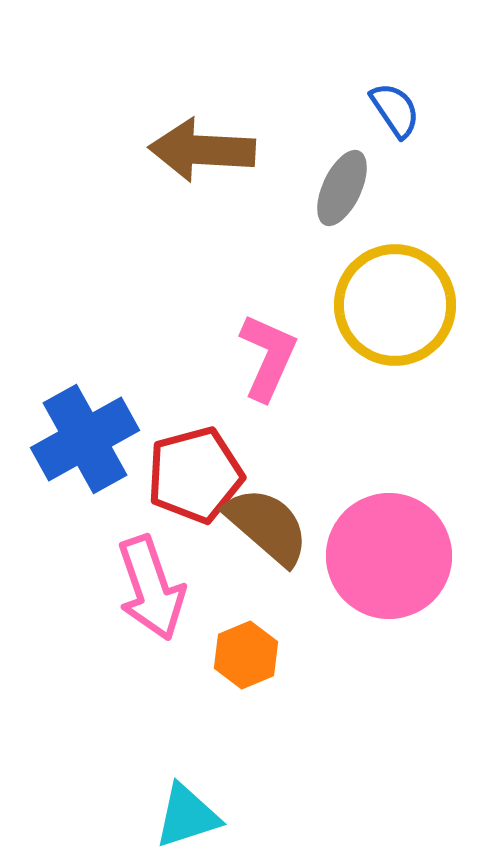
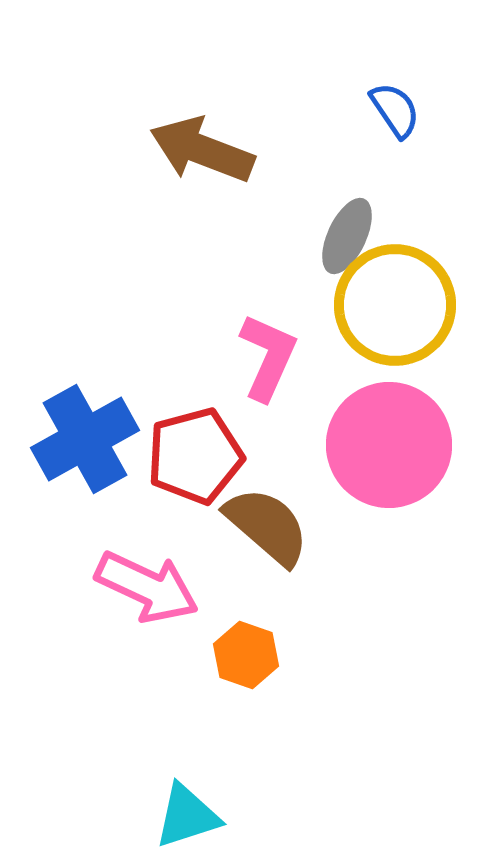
brown arrow: rotated 18 degrees clockwise
gray ellipse: moved 5 px right, 48 px down
red pentagon: moved 19 px up
pink circle: moved 111 px up
pink arrow: moved 4 px left, 1 px up; rotated 46 degrees counterclockwise
orange hexagon: rotated 18 degrees counterclockwise
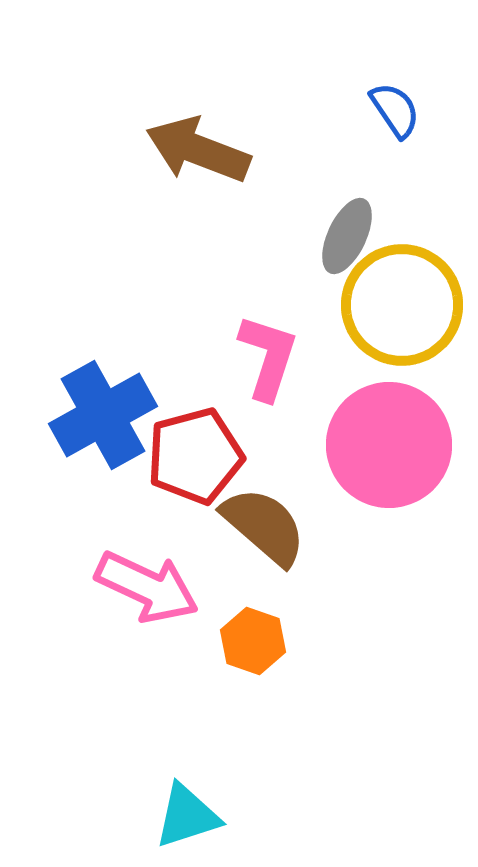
brown arrow: moved 4 px left
yellow circle: moved 7 px right
pink L-shape: rotated 6 degrees counterclockwise
blue cross: moved 18 px right, 24 px up
brown semicircle: moved 3 px left
orange hexagon: moved 7 px right, 14 px up
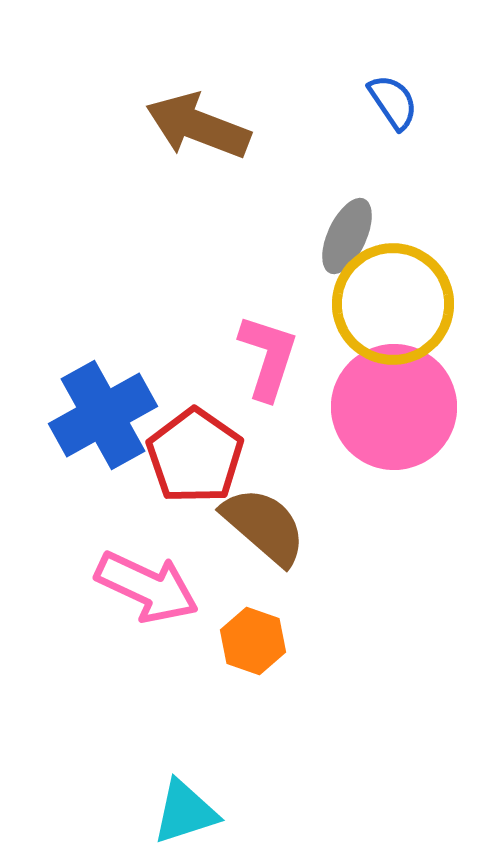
blue semicircle: moved 2 px left, 8 px up
brown arrow: moved 24 px up
yellow circle: moved 9 px left, 1 px up
pink circle: moved 5 px right, 38 px up
red pentagon: rotated 22 degrees counterclockwise
cyan triangle: moved 2 px left, 4 px up
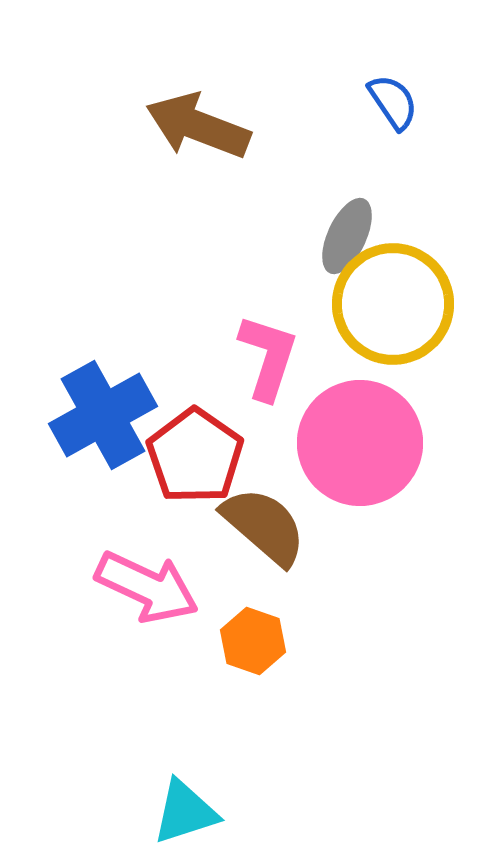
pink circle: moved 34 px left, 36 px down
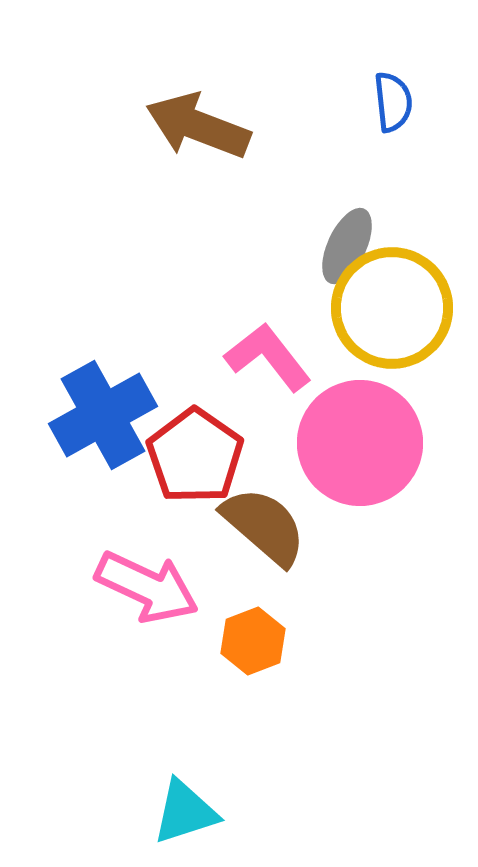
blue semicircle: rotated 28 degrees clockwise
gray ellipse: moved 10 px down
yellow circle: moved 1 px left, 4 px down
pink L-shape: rotated 56 degrees counterclockwise
orange hexagon: rotated 20 degrees clockwise
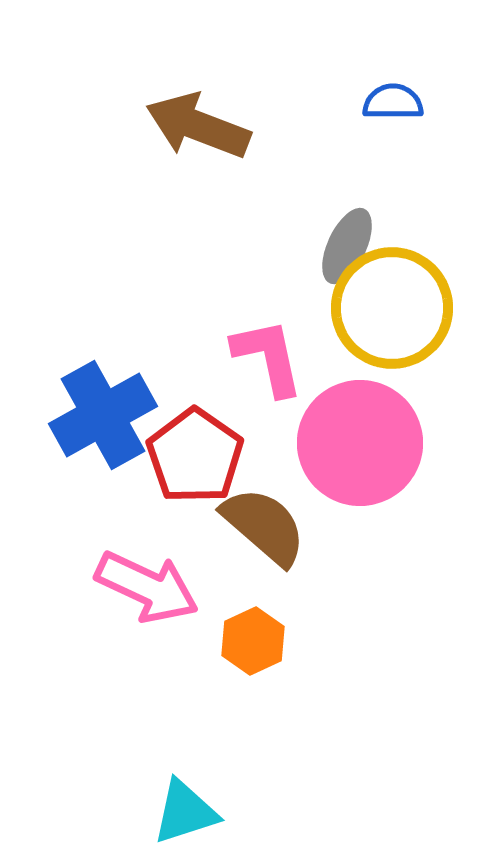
blue semicircle: rotated 84 degrees counterclockwise
pink L-shape: rotated 26 degrees clockwise
orange hexagon: rotated 4 degrees counterclockwise
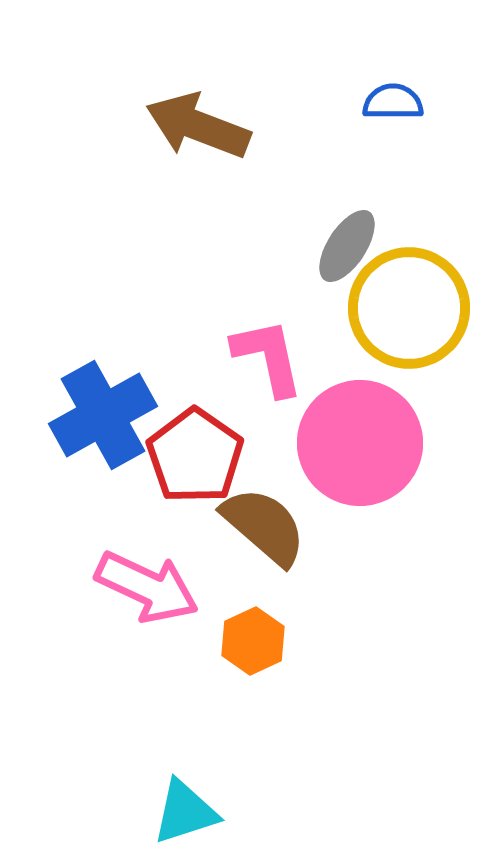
gray ellipse: rotated 8 degrees clockwise
yellow circle: moved 17 px right
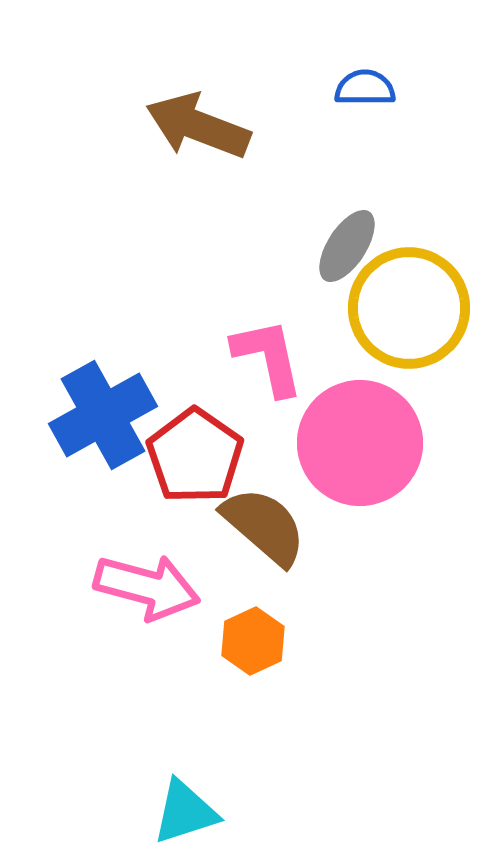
blue semicircle: moved 28 px left, 14 px up
pink arrow: rotated 10 degrees counterclockwise
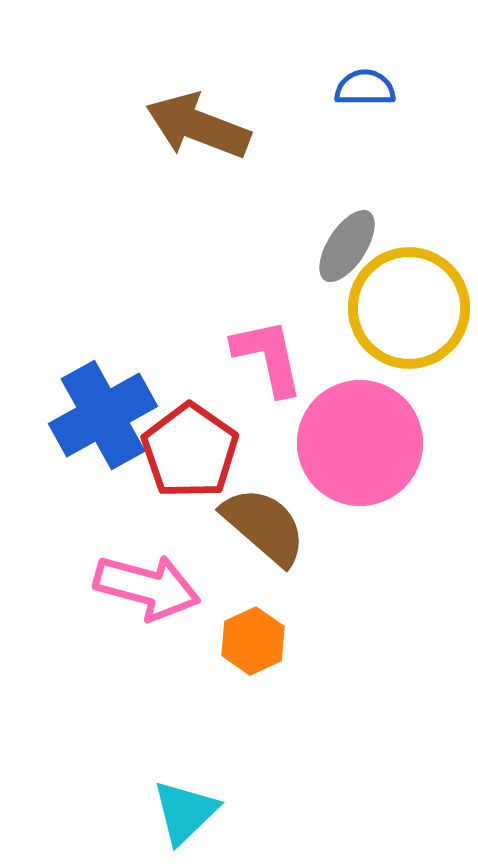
red pentagon: moved 5 px left, 5 px up
cyan triangle: rotated 26 degrees counterclockwise
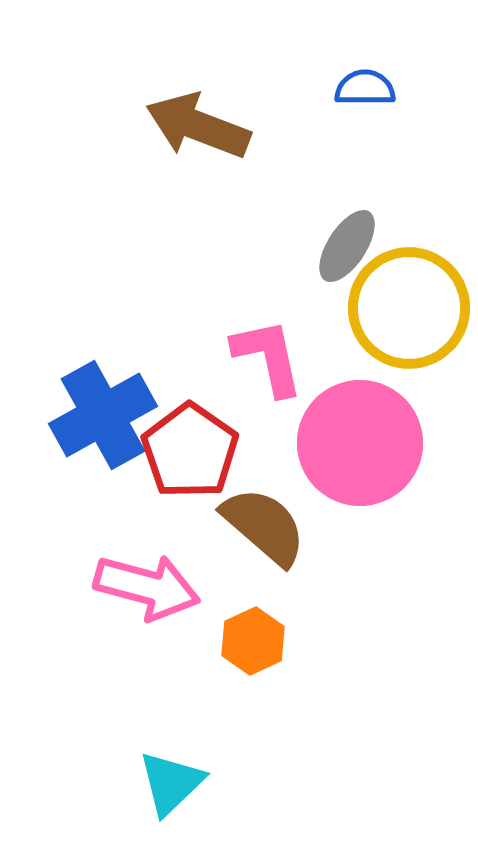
cyan triangle: moved 14 px left, 29 px up
